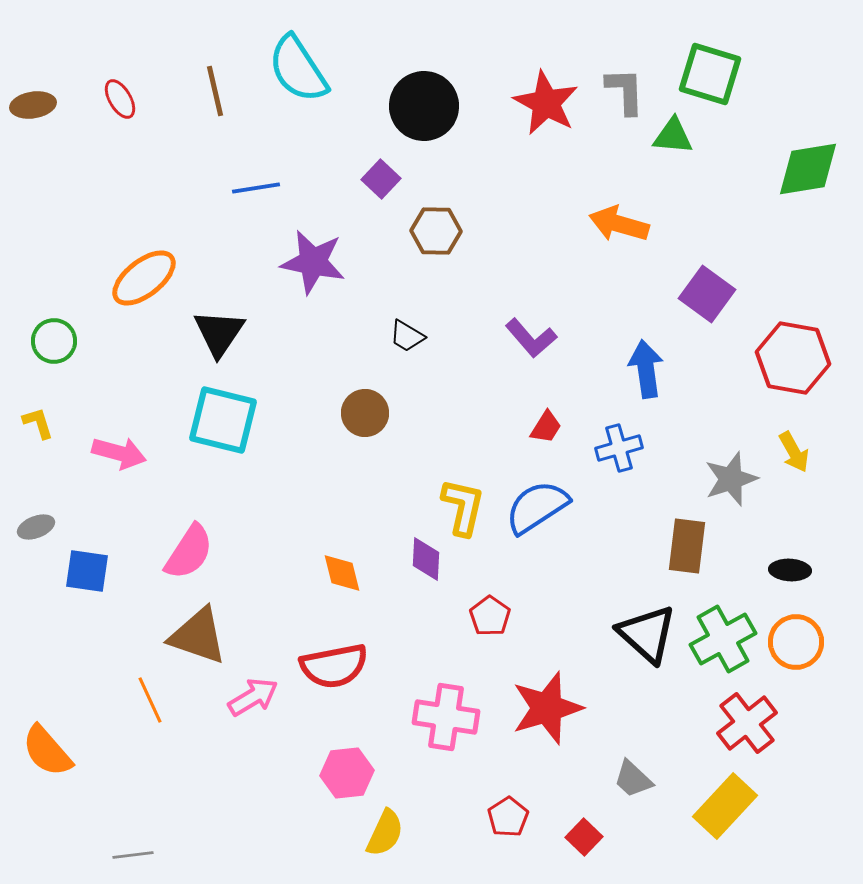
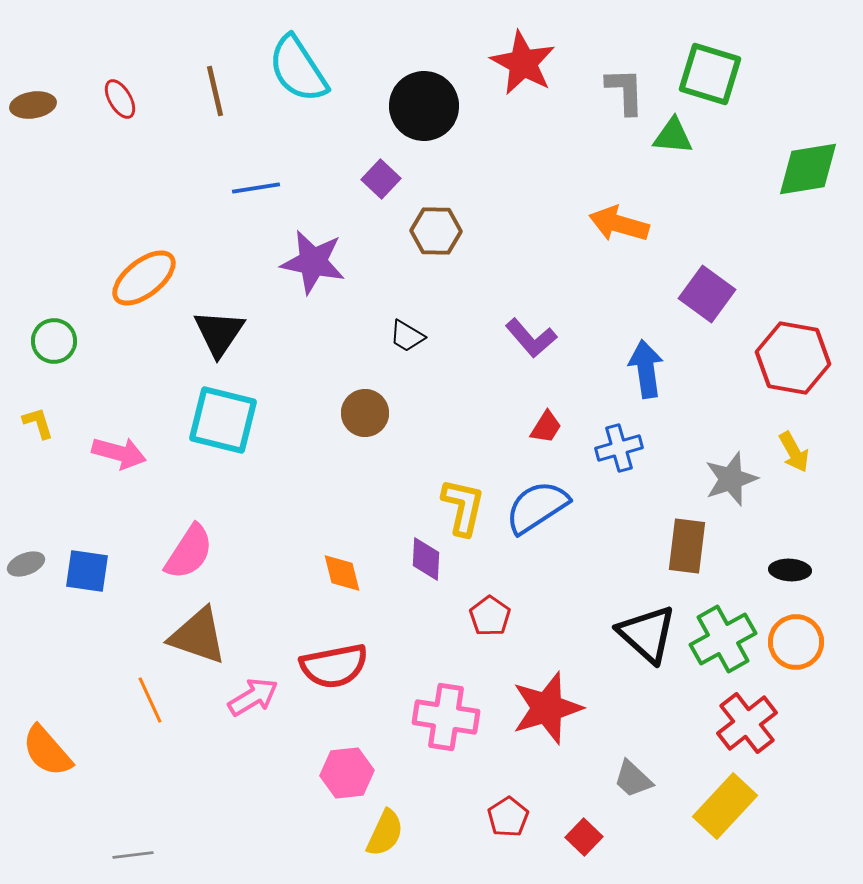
red star at (546, 103): moved 23 px left, 40 px up
gray ellipse at (36, 527): moved 10 px left, 37 px down
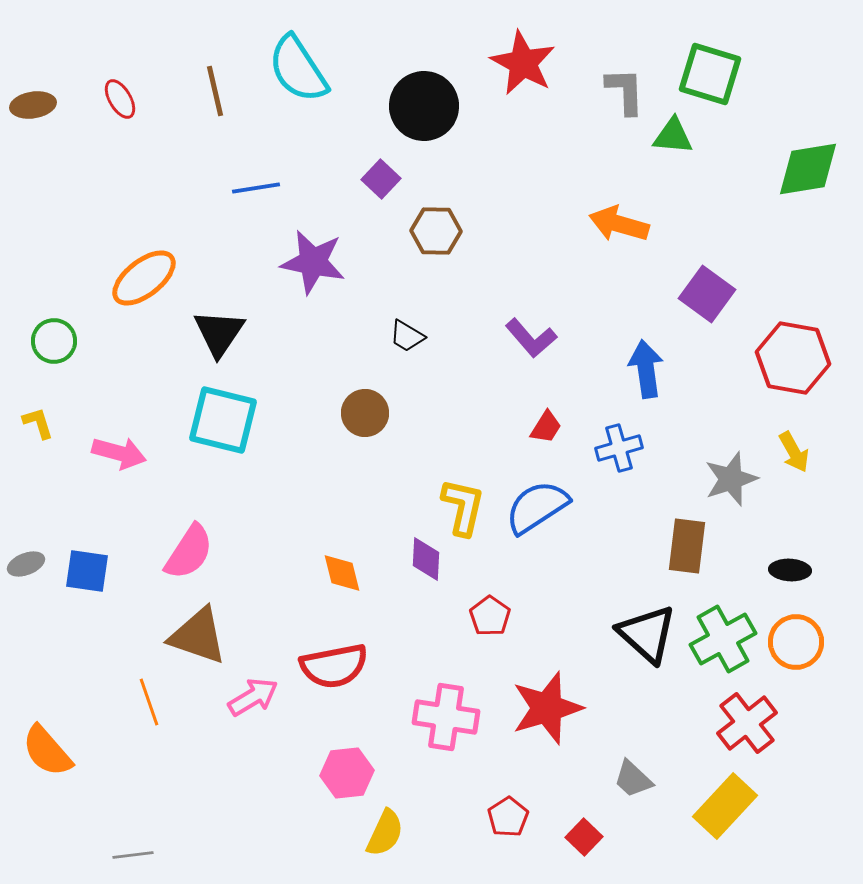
orange line at (150, 700): moved 1 px left, 2 px down; rotated 6 degrees clockwise
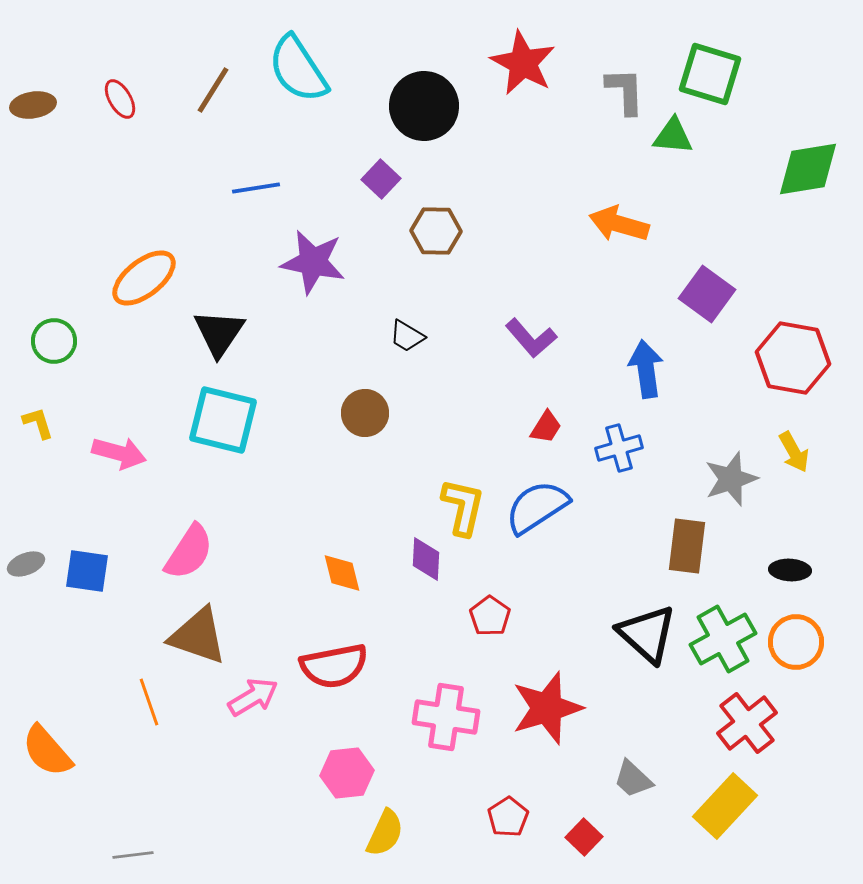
brown line at (215, 91): moved 2 px left, 1 px up; rotated 45 degrees clockwise
